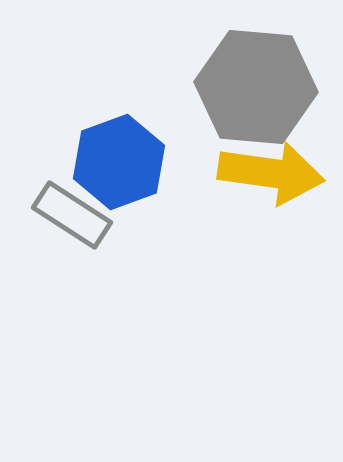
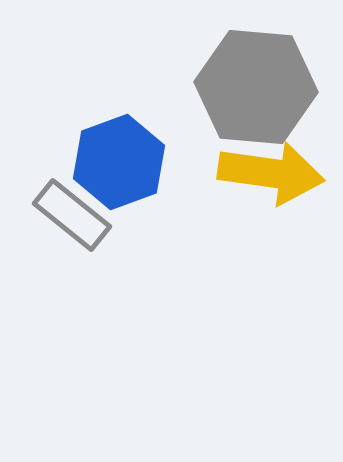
gray rectangle: rotated 6 degrees clockwise
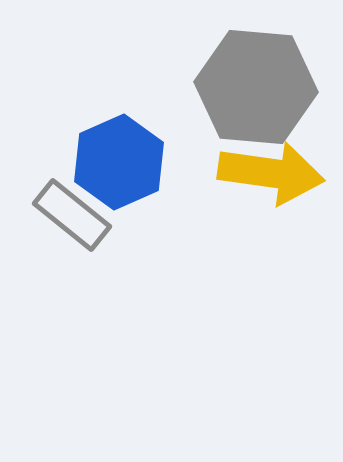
blue hexagon: rotated 4 degrees counterclockwise
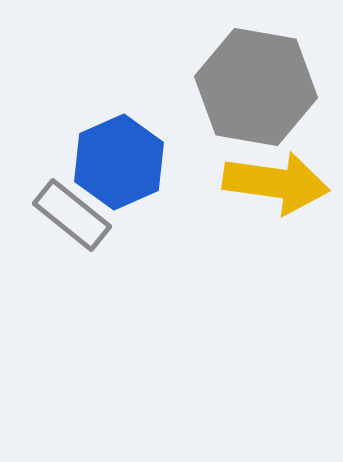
gray hexagon: rotated 5 degrees clockwise
yellow arrow: moved 5 px right, 10 px down
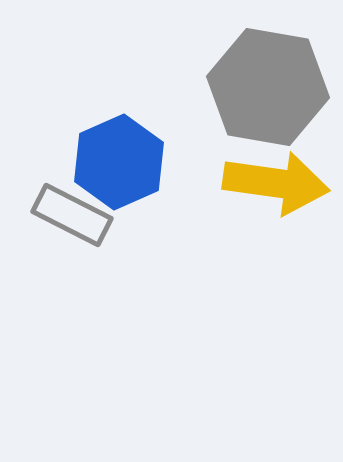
gray hexagon: moved 12 px right
gray rectangle: rotated 12 degrees counterclockwise
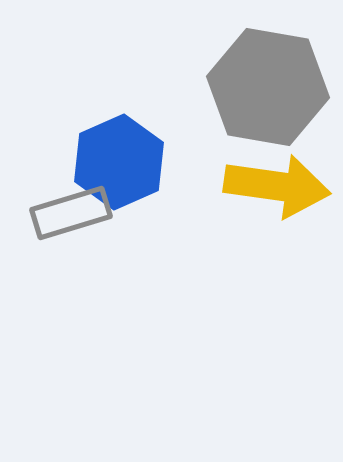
yellow arrow: moved 1 px right, 3 px down
gray rectangle: moved 1 px left, 2 px up; rotated 44 degrees counterclockwise
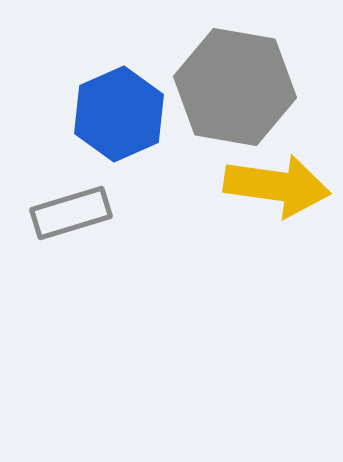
gray hexagon: moved 33 px left
blue hexagon: moved 48 px up
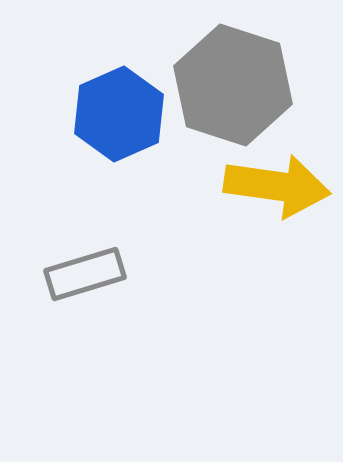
gray hexagon: moved 2 px left, 2 px up; rotated 8 degrees clockwise
gray rectangle: moved 14 px right, 61 px down
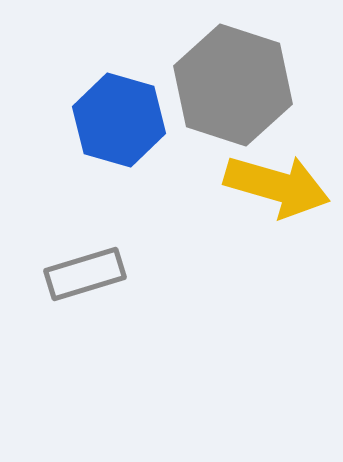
blue hexagon: moved 6 px down; rotated 20 degrees counterclockwise
yellow arrow: rotated 8 degrees clockwise
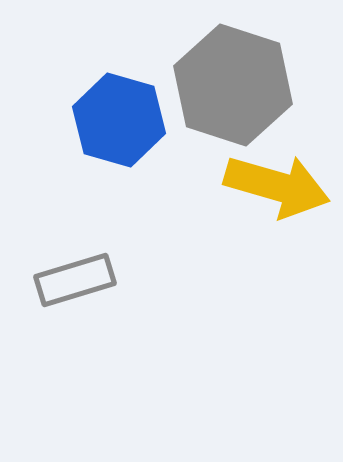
gray rectangle: moved 10 px left, 6 px down
